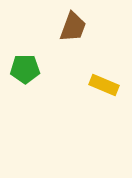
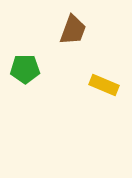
brown trapezoid: moved 3 px down
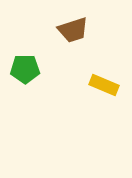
brown trapezoid: rotated 52 degrees clockwise
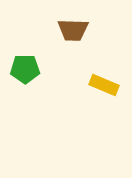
brown trapezoid: rotated 20 degrees clockwise
